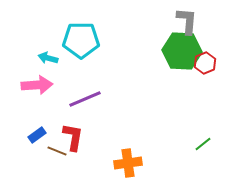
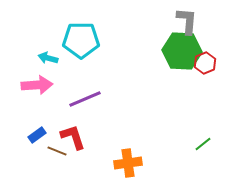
red L-shape: rotated 28 degrees counterclockwise
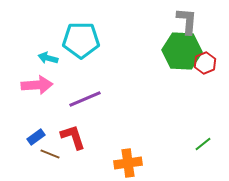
blue rectangle: moved 1 px left, 2 px down
brown line: moved 7 px left, 3 px down
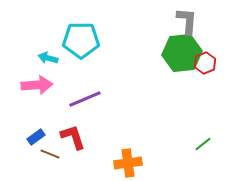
green hexagon: moved 2 px down; rotated 9 degrees counterclockwise
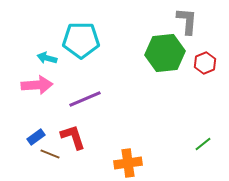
green hexagon: moved 17 px left
cyan arrow: moved 1 px left
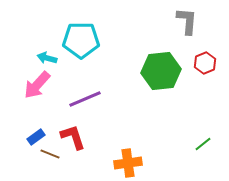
green hexagon: moved 4 px left, 18 px down
pink arrow: rotated 136 degrees clockwise
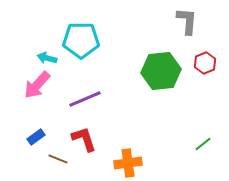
red L-shape: moved 11 px right, 2 px down
brown line: moved 8 px right, 5 px down
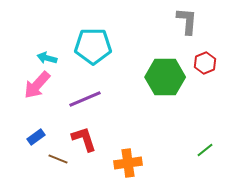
cyan pentagon: moved 12 px right, 6 px down
green hexagon: moved 4 px right, 6 px down; rotated 6 degrees clockwise
green line: moved 2 px right, 6 px down
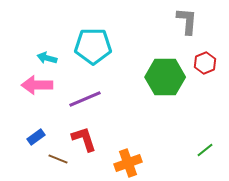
pink arrow: rotated 48 degrees clockwise
orange cross: rotated 12 degrees counterclockwise
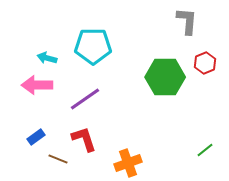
purple line: rotated 12 degrees counterclockwise
